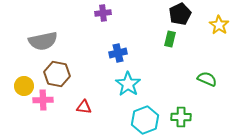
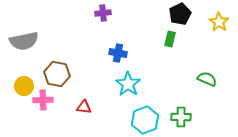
yellow star: moved 3 px up
gray semicircle: moved 19 px left
blue cross: rotated 24 degrees clockwise
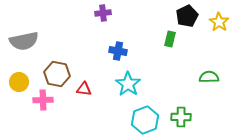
black pentagon: moved 7 px right, 2 px down
blue cross: moved 2 px up
green semicircle: moved 2 px right, 2 px up; rotated 24 degrees counterclockwise
yellow circle: moved 5 px left, 4 px up
red triangle: moved 18 px up
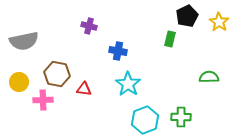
purple cross: moved 14 px left, 13 px down; rotated 21 degrees clockwise
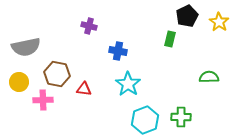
gray semicircle: moved 2 px right, 6 px down
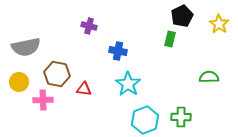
black pentagon: moved 5 px left
yellow star: moved 2 px down
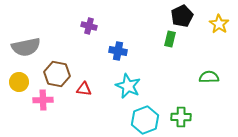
cyan star: moved 2 px down; rotated 10 degrees counterclockwise
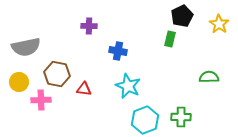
purple cross: rotated 14 degrees counterclockwise
pink cross: moved 2 px left
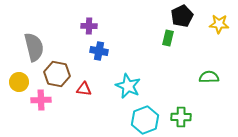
yellow star: rotated 30 degrees counterclockwise
green rectangle: moved 2 px left, 1 px up
gray semicircle: moved 8 px right; rotated 92 degrees counterclockwise
blue cross: moved 19 px left
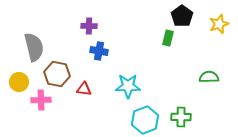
black pentagon: rotated 10 degrees counterclockwise
yellow star: rotated 24 degrees counterclockwise
cyan star: rotated 25 degrees counterclockwise
